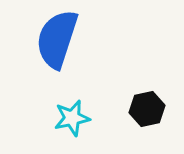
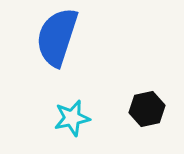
blue semicircle: moved 2 px up
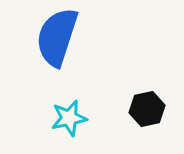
cyan star: moved 3 px left
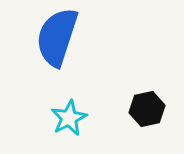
cyan star: rotated 15 degrees counterclockwise
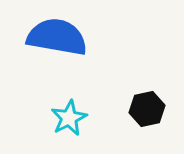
blue semicircle: rotated 82 degrees clockwise
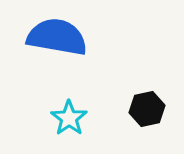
cyan star: rotated 9 degrees counterclockwise
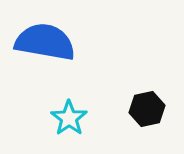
blue semicircle: moved 12 px left, 5 px down
